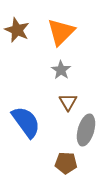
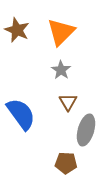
blue semicircle: moved 5 px left, 8 px up
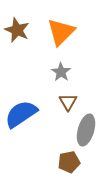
gray star: moved 2 px down
blue semicircle: rotated 88 degrees counterclockwise
brown pentagon: moved 3 px right, 1 px up; rotated 15 degrees counterclockwise
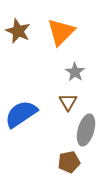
brown star: moved 1 px right, 1 px down
gray star: moved 14 px right
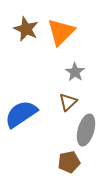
brown star: moved 8 px right, 2 px up
brown triangle: rotated 18 degrees clockwise
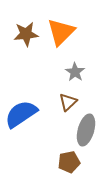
brown star: moved 5 px down; rotated 30 degrees counterclockwise
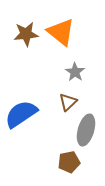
orange triangle: rotated 36 degrees counterclockwise
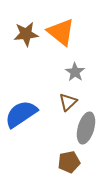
gray ellipse: moved 2 px up
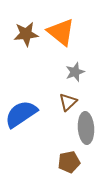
gray star: rotated 18 degrees clockwise
gray ellipse: rotated 20 degrees counterclockwise
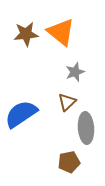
brown triangle: moved 1 px left
